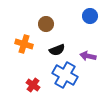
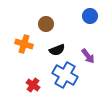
purple arrow: rotated 140 degrees counterclockwise
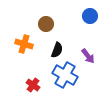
black semicircle: rotated 49 degrees counterclockwise
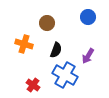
blue circle: moved 2 px left, 1 px down
brown circle: moved 1 px right, 1 px up
black semicircle: moved 1 px left
purple arrow: rotated 70 degrees clockwise
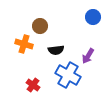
blue circle: moved 5 px right
brown circle: moved 7 px left, 3 px down
black semicircle: rotated 63 degrees clockwise
blue cross: moved 3 px right
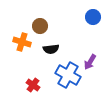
orange cross: moved 2 px left, 2 px up
black semicircle: moved 5 px left, 1 px up
purple arrow: moved 2 px right, 6 px down
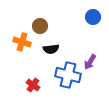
blue cross: rotated 15 degrees counterclockwise
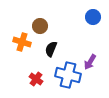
black semicircle: rotated 119 degrees clockwise
red cross: moved 3 px right, 6 px up
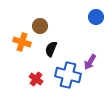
blue circle: moved 3 px right
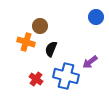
orange cross: moved 4 px right
purple arrow: rotated 21 degrees clockwise
blue cross: moved 2 px left, 1 px down
